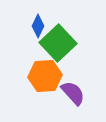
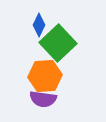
blue diamond: moved 1 px right, 1 px up
purple semicircle: moved 30 px left, 6 px down; rotated 140 degrees clockwise
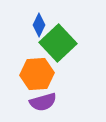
orange hexagon: moved 8 px left, 2 px up
purple semicircle: moved 3 px down; rotated 24 degrees counterclockwise
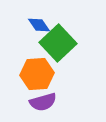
blue diamond: rotated 60 degrees counterclockwise
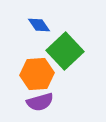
green square: moved 7 px right, 8 px down
purple semicircle: moved 3 px left
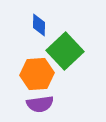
blue diamond: rotated 35 degrees clockwise
purple semicircle: moved 2 px down; rotated 8 degrees clockwise
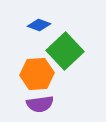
blue diamond: rotated 70 degrees counterclockwise
